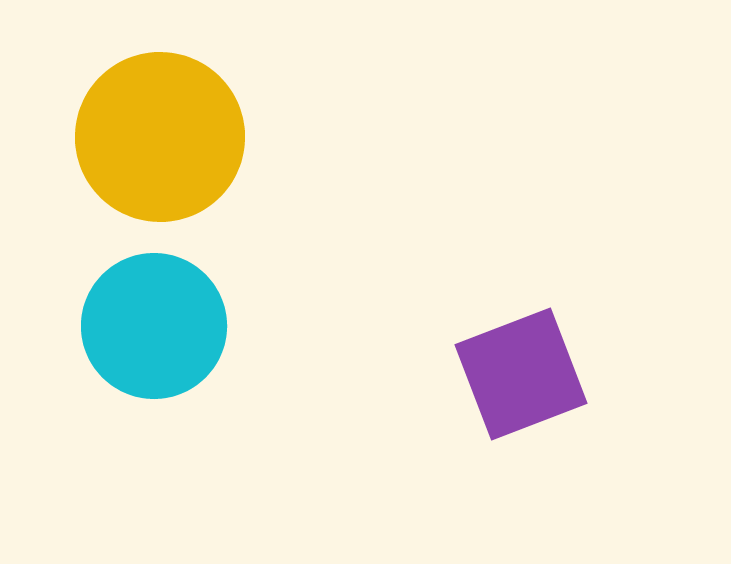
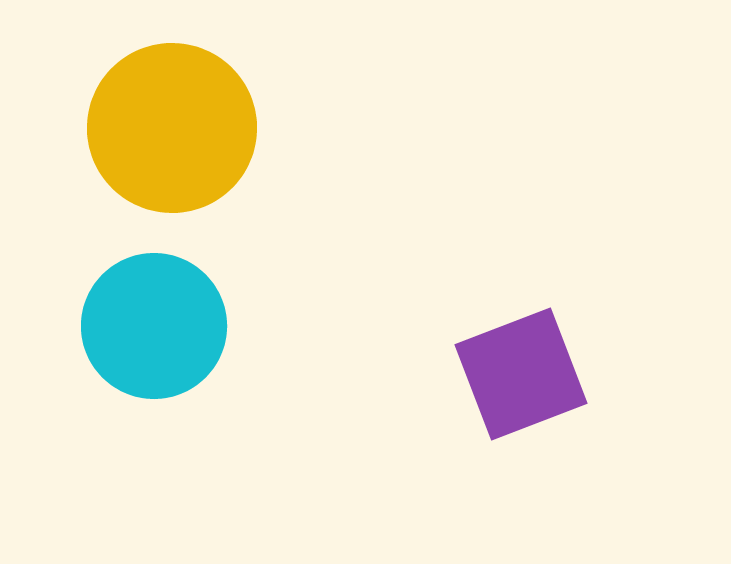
yellow circle: moved 12 px right, 9 px up
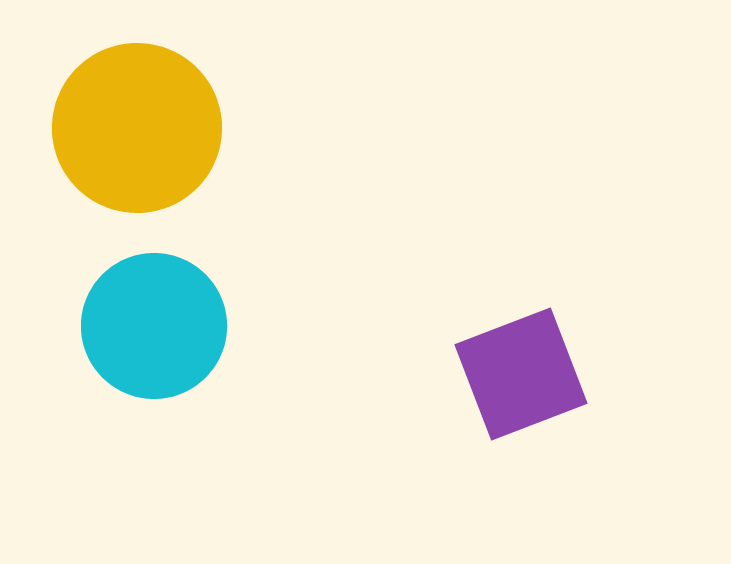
yellow circle: moved 35 px left
